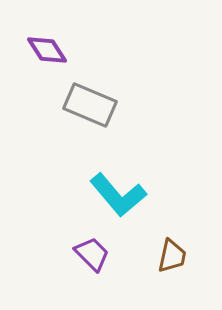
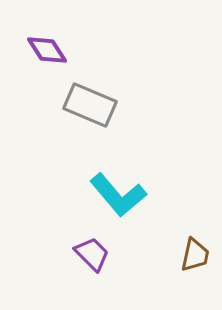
brown trapezoid: moved 23 px right, 1 px up
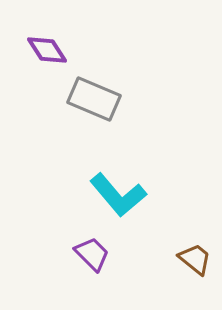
gray rectangle: moved 4 px right, 6 px up
brown trapezoid: moved 4 px down; rotated 63 degrees counterclockwise
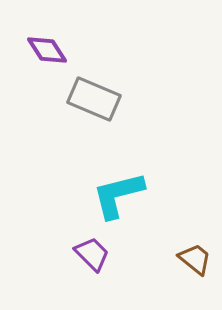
cyan L-shape: rotated 116 degrees clockwise
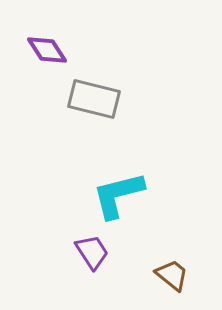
gray rectangle: rotated 9 degrees counterclockwise
purple trapezoid: moved 2 px up; rotated 12 degrees clockwise
brown trapezoid: moved 23 px left, 16 px down
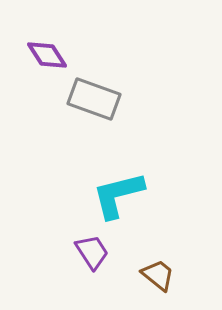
purple diamond: moved 5 px down
gray rectangle: rotated 6 degrees clockwise
brown trapezoid: moved 14 px left
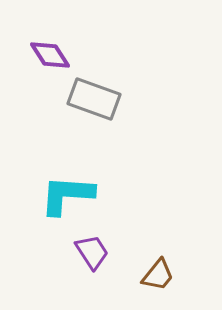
purple diamond: moved 3 px right
cyan L-shape: moved 51 px left; rotated 18 degrees clockwise
brown trapezoid: rotated 90 degrees clockwise
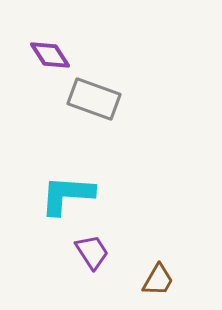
brown trapezoid: moved 5 px down; rotated 9 degrees counterclockwise
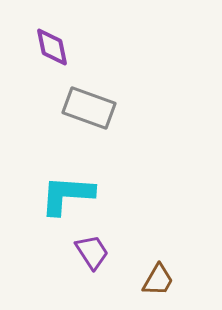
purple diamond: moved 2 px right, 8 px up; rotated 21 degrees clockwise
gray rectangle: moved 5 px left, 9 px down
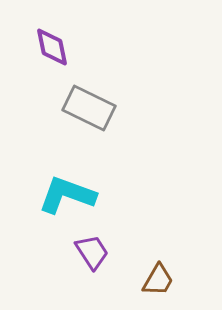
gray rectangle: rotated 6 degrees clockwise
cyan L-shape: rotated 16 degrees clockwise
